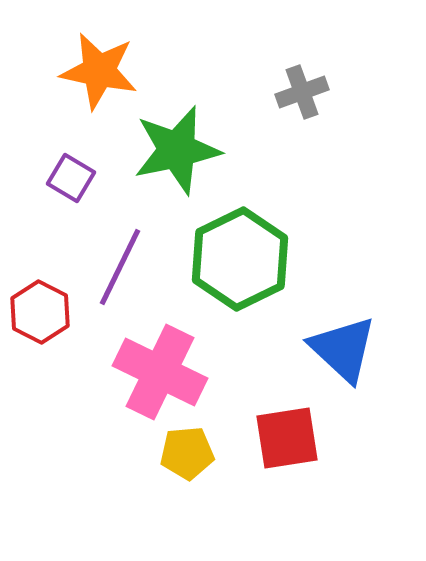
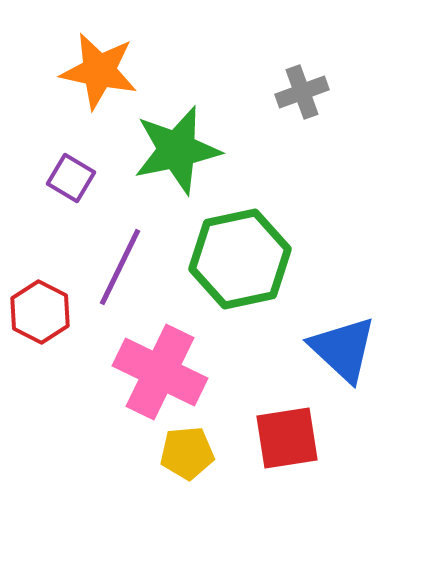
green hexagon: rotated 14 degrees clockwise
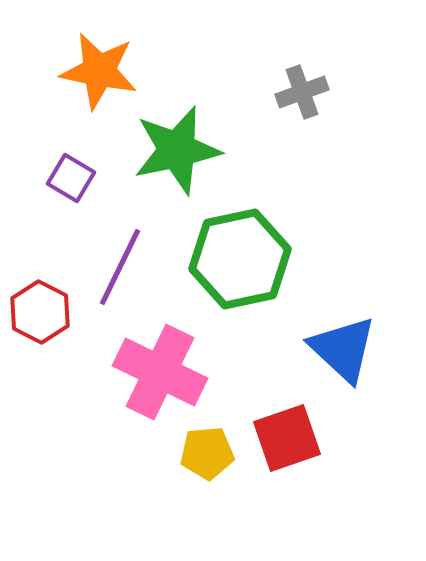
red square: rotated 10 degrees counterclockwise
yellow pentagon: moved 20 px right
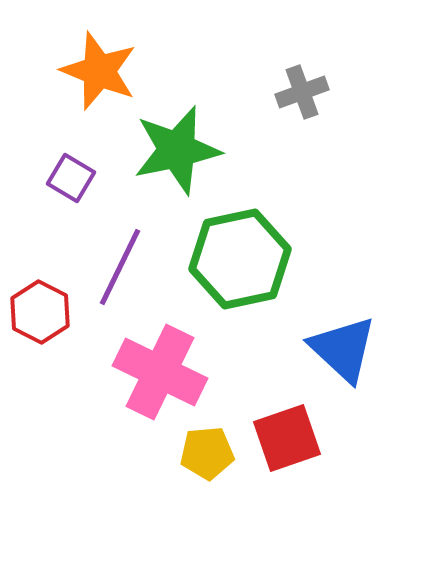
orange star: rotated 10 degrees clockwise
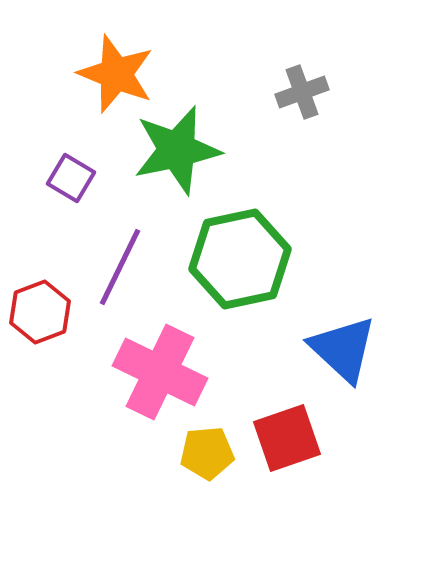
orange star: moved 17 px right, 3 px down
red hexagon: rotated 12 degrees clockwise
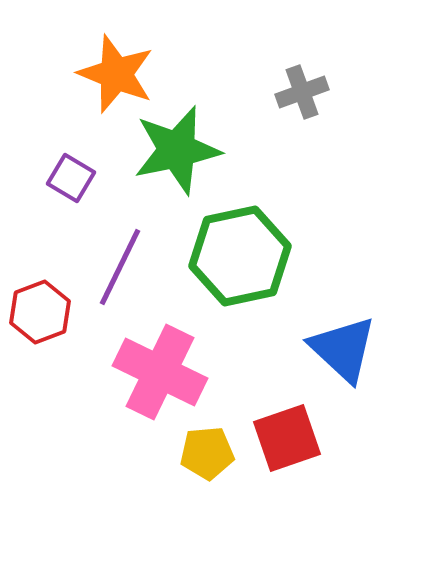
green hexagon: moved 3 px up
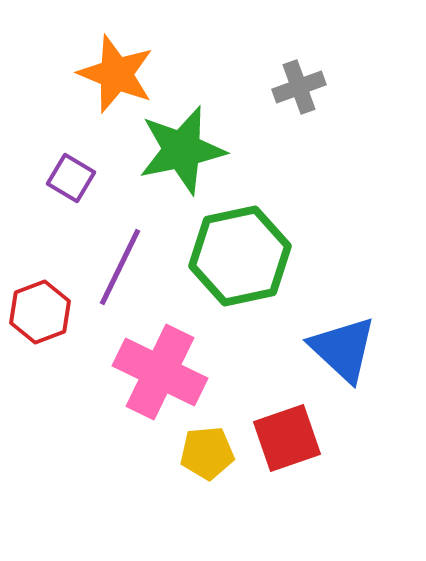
gray cross: moved 3 px left, 5 px up
green star: moved 5 px right
